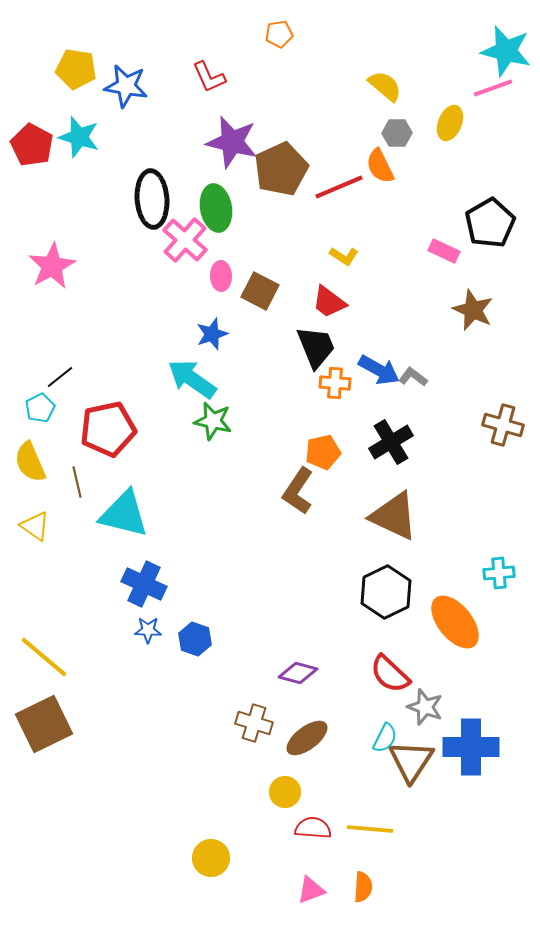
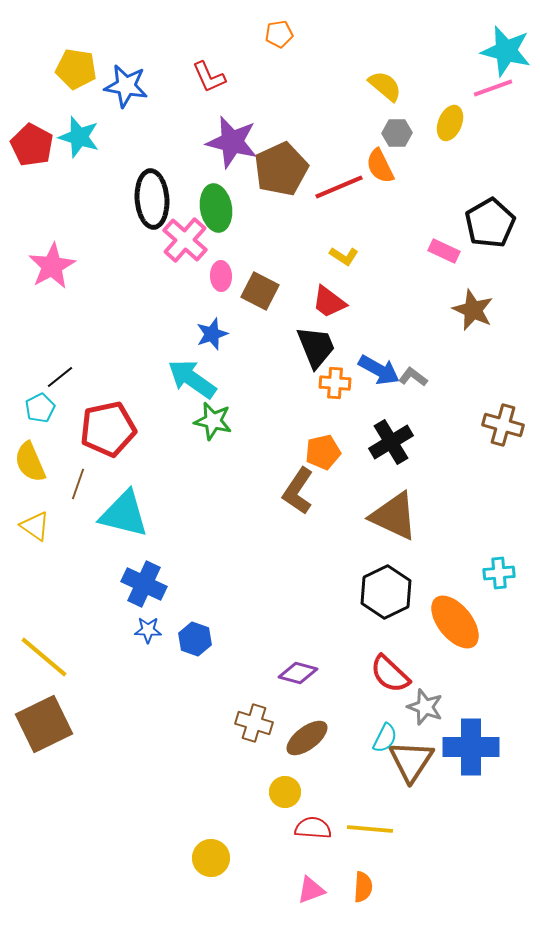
brown line at (77, 482): moved 1 px right, 2 px down; rotated 32 degrees clockwise
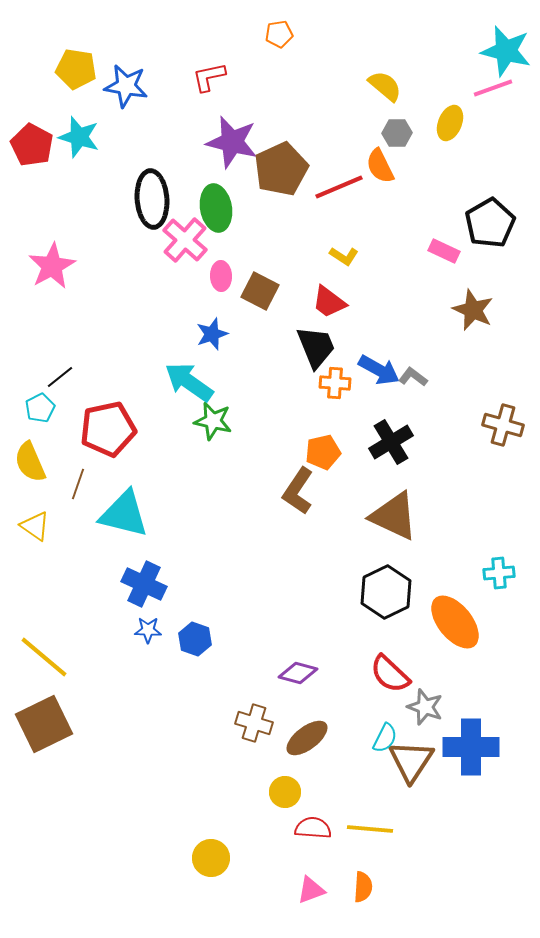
red L-shape at (209, 77): rotated 102 degrees clockwise
cyan arrow at (192, 379): moved 3 px left, 3 px down
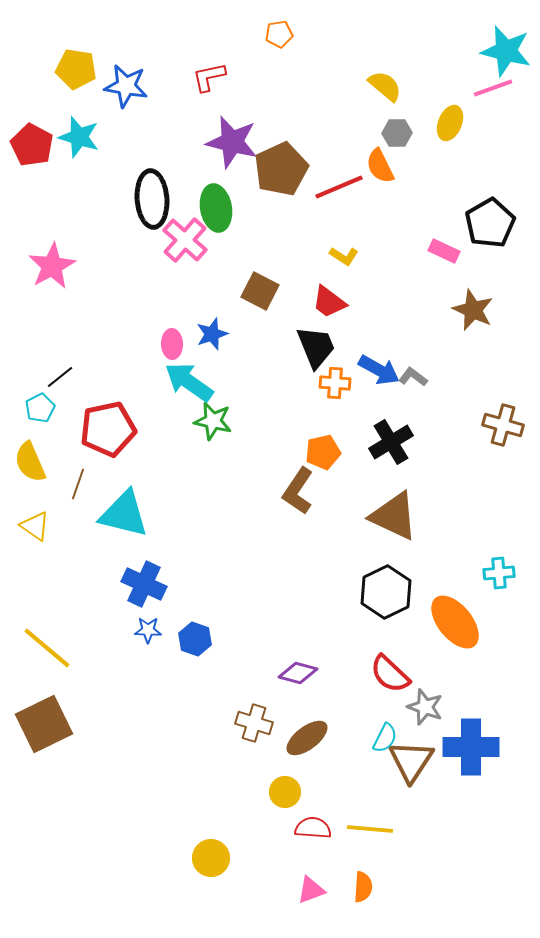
pink ellipse at (221, 276): moved 49 px left, 68 px down
yellow line at (44, 657): moved 3 px right, 9 px up
